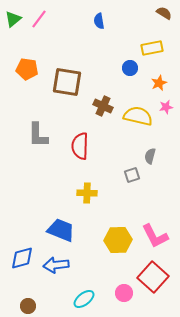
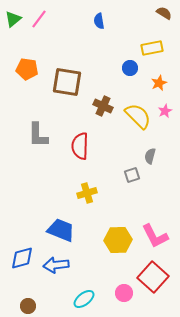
pink star: moved 1 px left, 4 px down; rotated 16 degrees counterclockwise
yellow semicircle: rotated 32 degrees clockwise
yellow cross: rotated 18 degrees counterclockwise
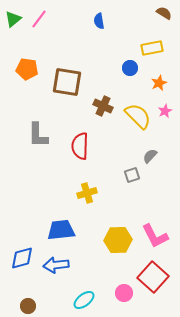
gray semicircle: rotated 28 degrees clockwise
blue trapezoid: rotated 28 degrees counterclockwise
cyan ellipse: moved 1 px down
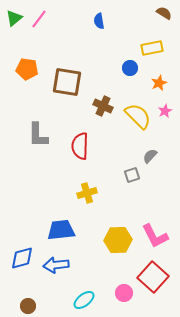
green triangle: moved 1 px right, 1 px up
